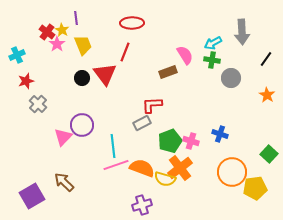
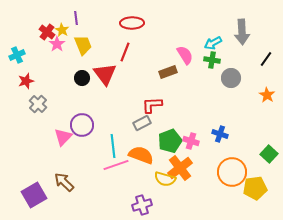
orange semicircle: moved 1 px left, 13 px up
purple square: moved 2 px right, 1 px up
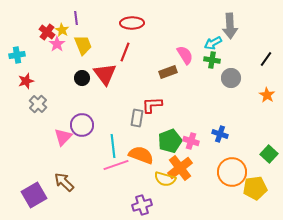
gray arrow: moved 12 px left, 6 px up
cyan cross: rotated 14 degrees clockwise
gray rectangle: moved 5 px left, 5 px up; rotated 54 degrees counterclockwise
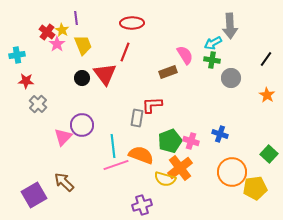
red star: rotated 21 degrees clockwise
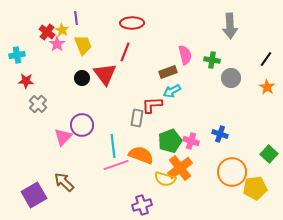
cyan arrow: moved 41 px left, 48 px down
pink semicircle: rotated 18 degrees clockwise
orange star: moved 8 px up
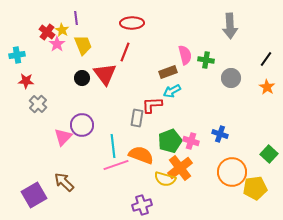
green cross: moved 6 px left
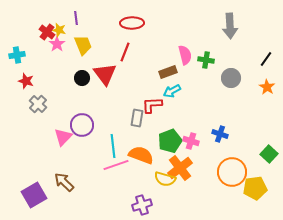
yellow star: moved 3 px left; rotated 16 degrees counterclockwise
red star: rotated 14 degrees clockwise
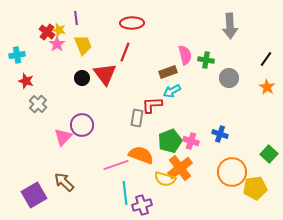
gray circle: moved 2 px left
cyan line: moved 12 px right, 47 px down
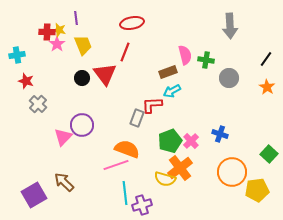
red ellipse: rotated 10 degrees counterclockwise
red cross: rotated 35 degrees counterclockwise
gray rectangle: rotated 12 degrees clockwise
pink cross: rotated 28 degrees clockwise
orange semicircle: moved 14 px left, 6 px up
yellow pentagon: moved 2 px right, 2 px down
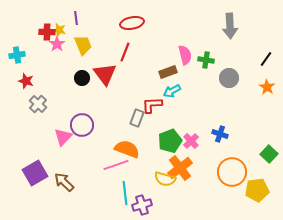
purple square: moved 1 px right, 22 px up
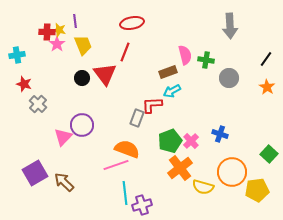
purple line: moved 1 px left, 3 px down
red star: moved 2 px left, 3 px down
yellow semicircle: moved 38 px right, 8 px down
